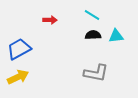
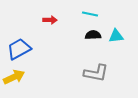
cyan line: moved 2 px left, 1 px up; rotated 21 degrees counterclockwise
yellow arrow: moved 4 px left
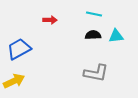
cyan line: moved 4 px right
yellow arrow: moved 4 px down
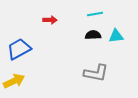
cyan line: moved 1 px right; rotated 21 degrees counterclockwise
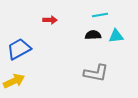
cyan line: moved 5 px right, 1 px down
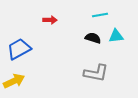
black semicircle: moved 3 px down; rotated 21 degrees clockwise
